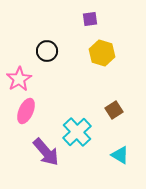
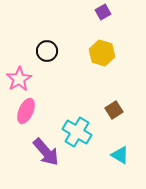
purple square: moved 13 px right, 7 px up; rotated 21 degrees counterclockwise
cyan cross: rotated 16 degrees counterclockwise
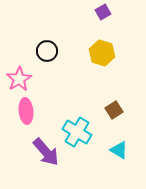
pink ellipse: rotated 30 degrees counterclockwise
cyan triangle: moved 1 px left, 5 px up
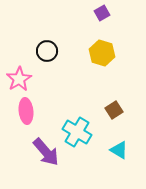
purple square: moved 1 px left, 1 px down
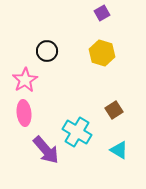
pink star: moved 6 px right, 1 px down
pink ellipse: moved 2 px left, 2 px down
purple arrow: moved 2 px up
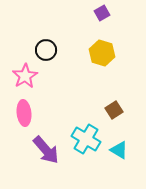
black circle: moved 1 px left, 1 px up
pink star: moved 4 px up
cyan cross: moved 9 px right, 7 px down
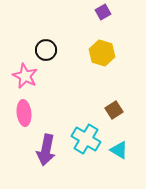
purple square: moved 1 px right, 1 px up
pink star: rotated 15 degrees counterclockwise
purple arrow: rotated 52 degrees clockwise
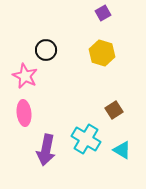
purple square: moved 1 px down
cyan triangle: moved 3 px right
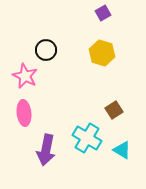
cyan cross: moved 1 px right, 1 px up
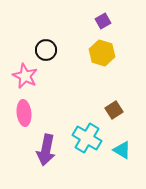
purple square: moved 8 px down
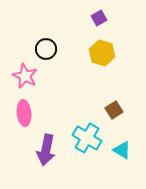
purple square: moved 4 px left, 3 px up
black circle: moved 1 px up
